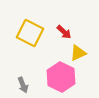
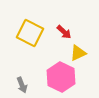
gray arrow: moved 1 px left
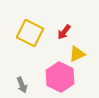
red arrow: rotated 84 degrees clockwise
yellow triangle: moved 1 px left, 1 px down
pink hexagon: moved 1 px left
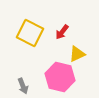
red arrow: moved 2 px left
pink hexagon: rotated 12 degrees counterclockwise
gray arrow: moved 1 px right, 1 px down
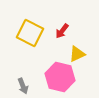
red arrow: moved 1 px up
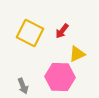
pink hexagon: rotated 12 degrees counterclockwise
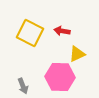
red arrow: rotated 63 degrees clockwise
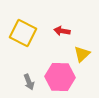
yellow square: moved 7 px left
yellow triangle: moved 5 px right; rotated 18 degrees counterclockwise
gray arrow: moved 6 px right, 4 px up
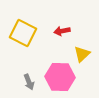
red arrow: rotated 21 degrees counterclockwise
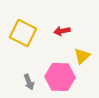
yellow triangle: moved 2 px down
